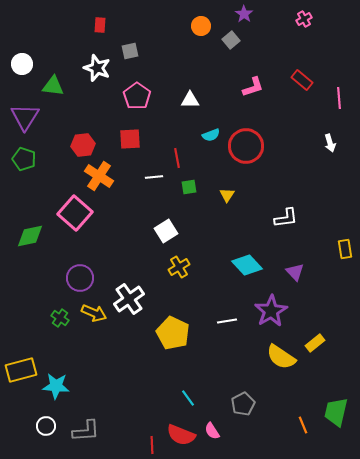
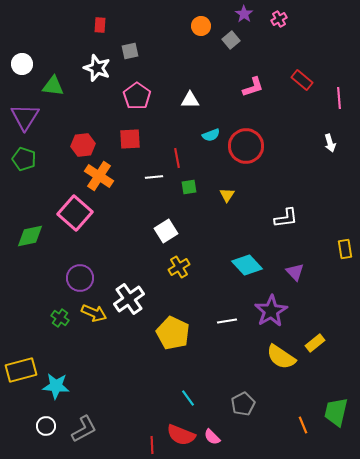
pink cross at (304, 19): moved 25 px left
gray L-shape at (86, 431): moved 2 px left, 2 px up; rotated 24 degrees counterclockwise
pink semicircle at (212, 431): moved 6 px down; rotated 12 degrees counterclockwise
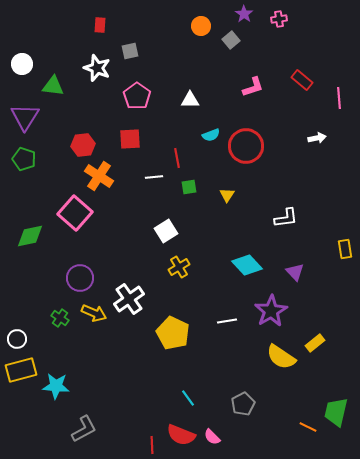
pink cross at (279, 19): rotated 21 degrees clockwise
white arrow at (330, 143): moved 13 px left, 5 px up; rotated 84 degrees counterclockwise
orange line at (303, 425): moved 5 px right, 2 px down; rotated 42 degrees counterclockwise
white circle at (46, 426): moved 29 px left, 87 px up
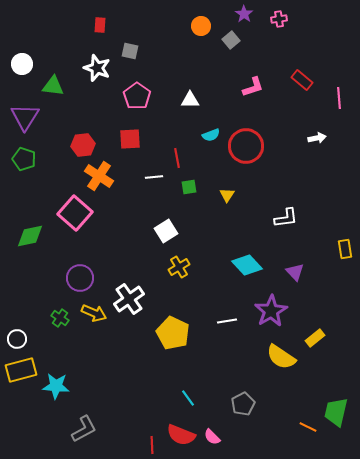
gray square at (130, 51): rotated 24 degrees clockwise
yellow rectangle at (315, 343): moved 5 px up
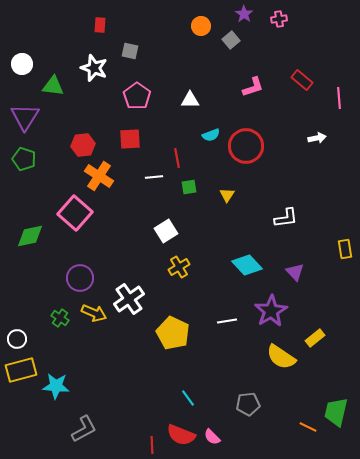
white star at (97, 68): moved 3 px left
gray pentagon at (243, 404): moved 5 px right; rotated 20 degrees clockwise
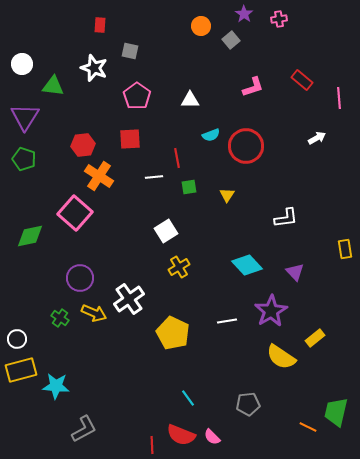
white arrow at (317, 138): rotated 18 degrees counterclockwise
